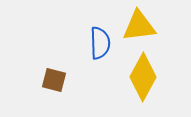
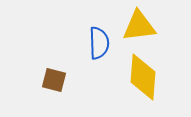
blue semicircle: moved 1 px left
yellow diamond: rotated 24 degrees counterclockwise
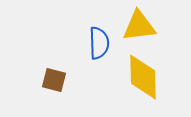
yellow diamond: rotated 6 degrees counterclockwise
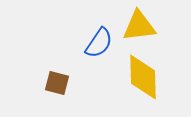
blue semicircle: rotated 36 degrees clockwise
brown square: moved 3 px right, 3 px down
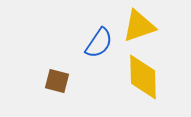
yellow triangle: rotated 12 degrees counterclockwise
brown square: moved 2 px up
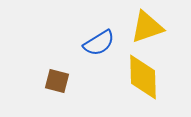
yellow triangle: moved 8 px right, 1 px down
blue semicircle: rotated 24 degrees clockwise
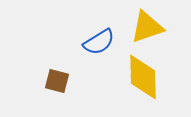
blue semicircle: moved 1 px up
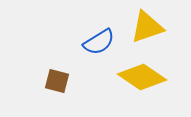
yellow diamond: moved 1 px left; rotated 54 degrees counterclockwise
